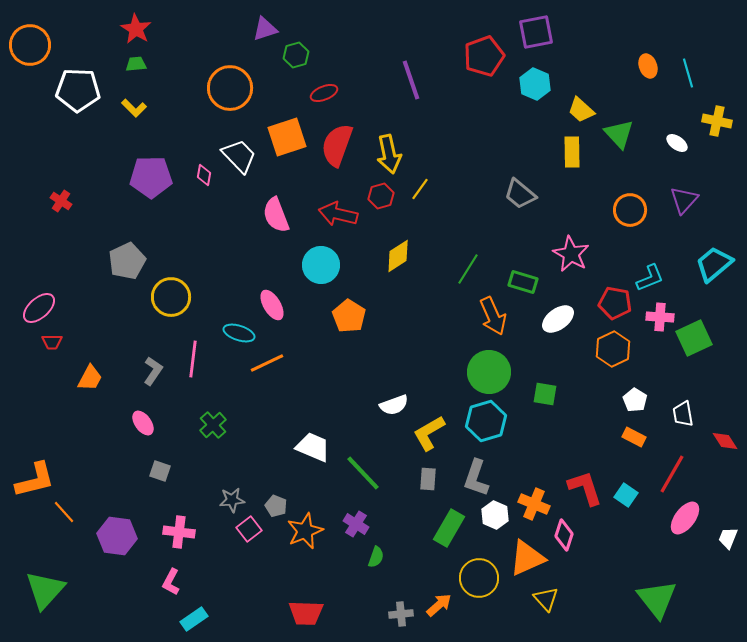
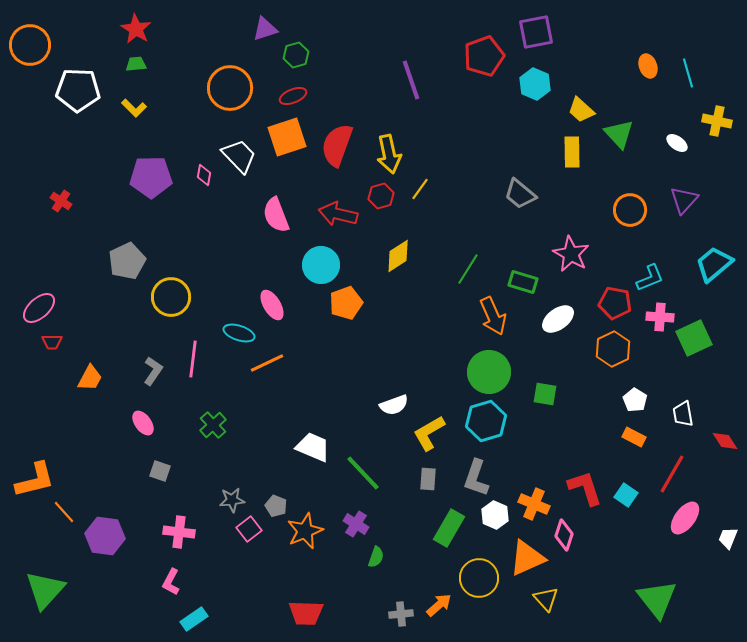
red ellipse at (324, 93): moved 31 px left, 3 px down
orange pentagon at (349, 316): moved 3 px left, 13 px up; rotated 20 degrees clockwise
purple hexagon at (117, 536): moved 12 px left
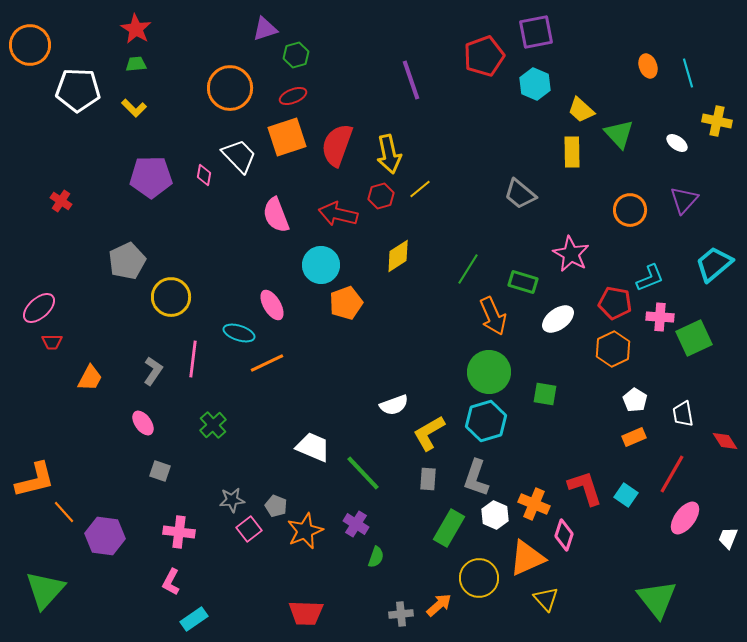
yellow line at (420, 189): rotated 15 degrees clockwise
orange rectangle at (634, 437): rotated 50 degrees counterclockwise
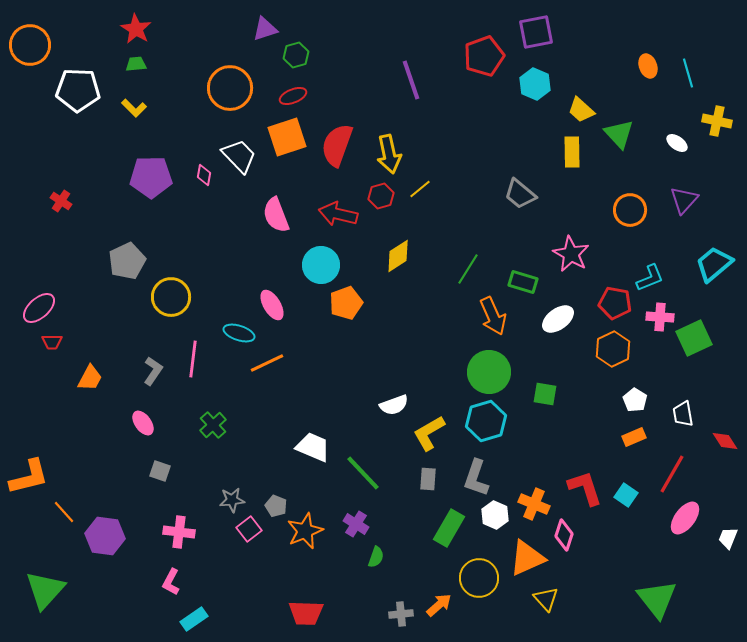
orange L-shape at (35, 480): moved 6 px left, 3 px up
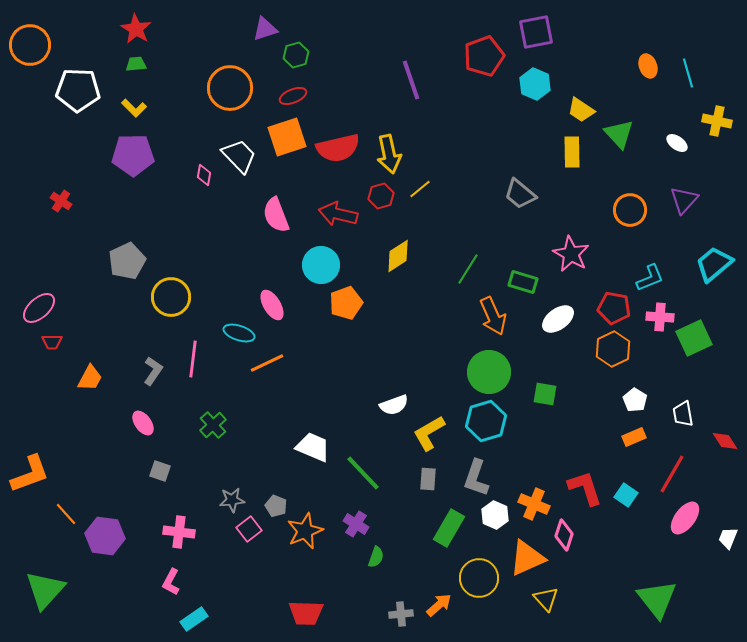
yellow trapezoid at (581, 110): rotated 8 degrees counterclockwise
red semicircle at (337, 145): moved 1 px right, 3 px down; rotated 123 degrees counterclockwise
purple pentagon at (151, 177): moved 18 px left, 22 px up
red pentagon at (615, 303): moved 1 px left, 5 px down
orange L-shape at (29, 477): moved 1 px right, 3 px up; rotated 6 degrees counterclockwise
orange line at (64, 512): moved 2 px right, 2 px down
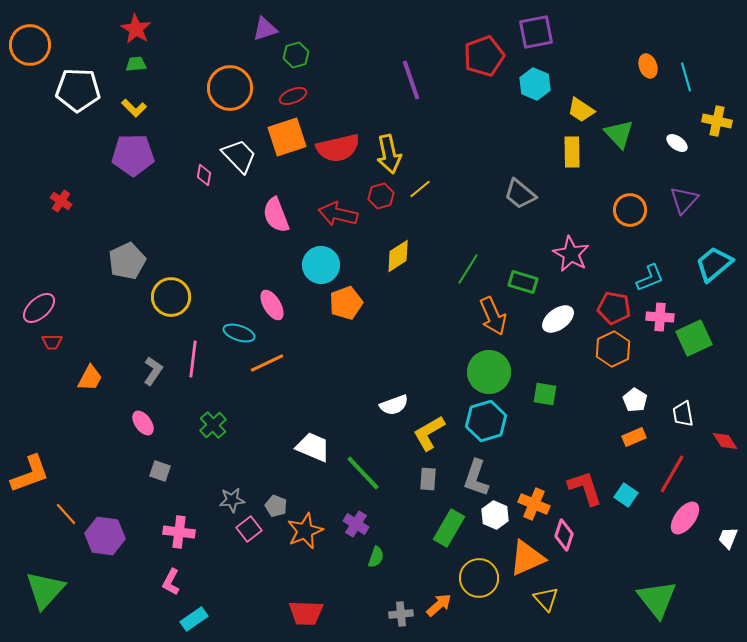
cyan line at (688, 73): moved 2 px left, 4 px down
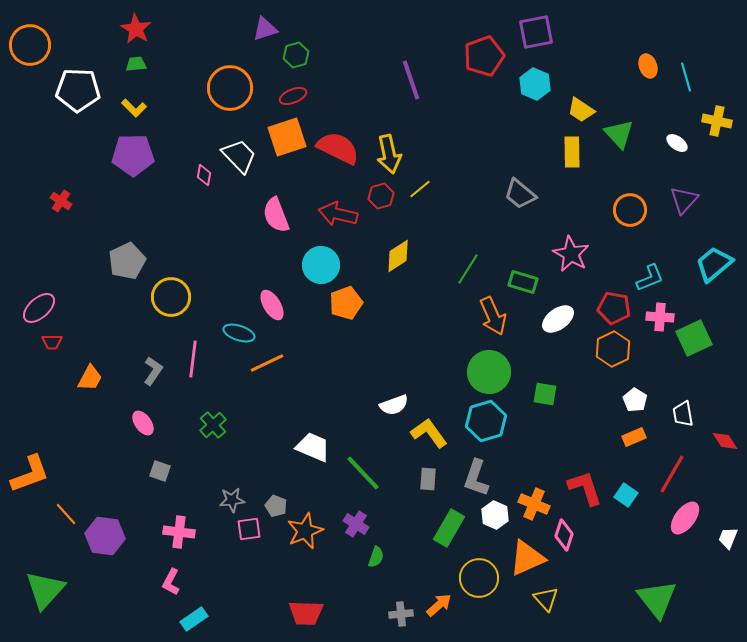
red semicircle at (338, 148): rotated 141 degrees counterclockwise
yellow L-shape at (429, 433): rotated 84 degrees clockwise
pink square at (249, 529): rotated 30 degrees clockwise
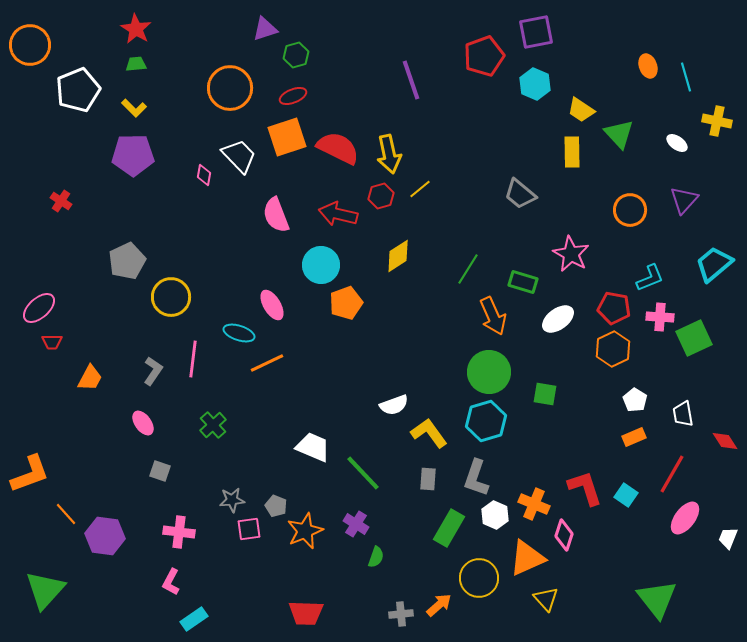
white pentagon at (78, 90): rotated 24 degrees counterclockwise
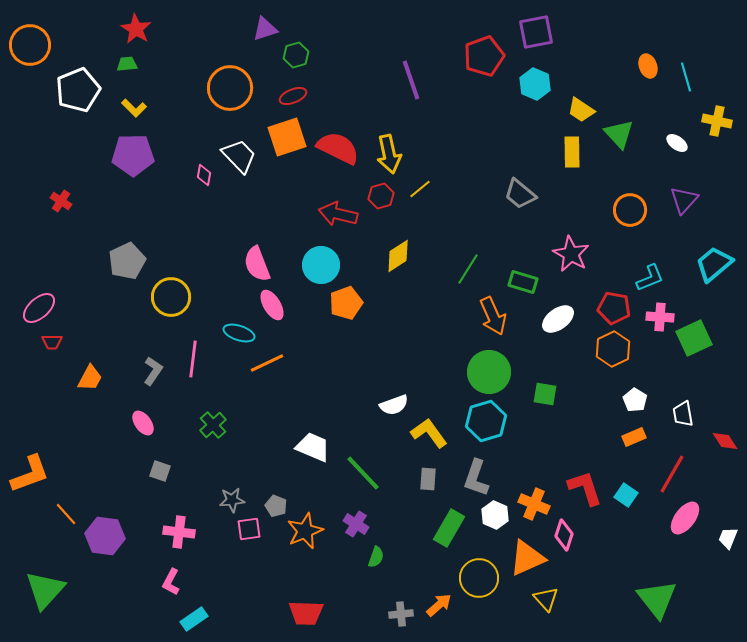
green trapezoid at (136, 64): moved 9 px left
pink semicircle at (276, 215): moved 19 px left, 49 px down
